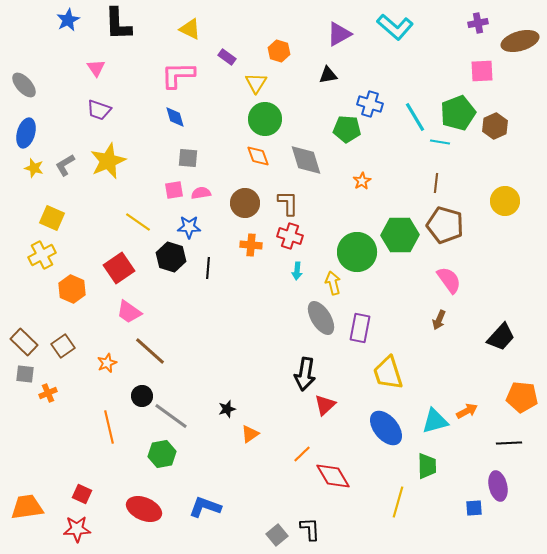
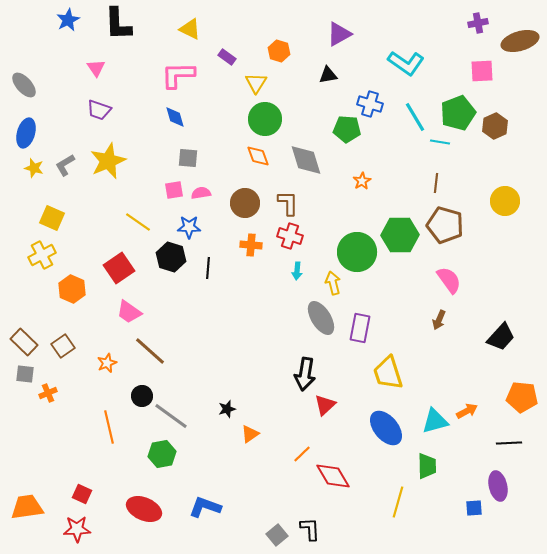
cyan L-shape at (395, 27): moved 11 px right, 36 px down; rotated 6 degrees counterclockwise
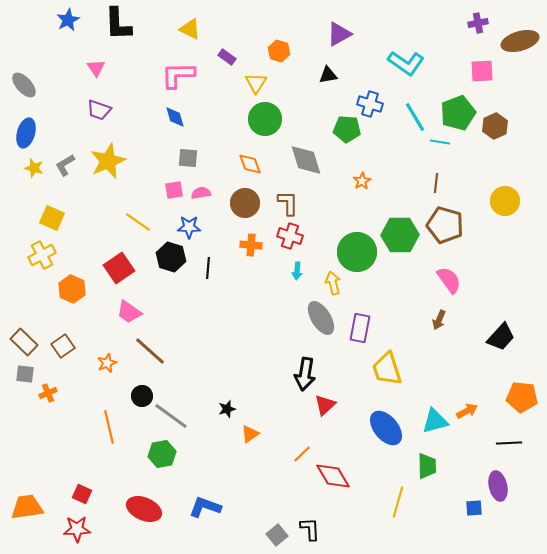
orange diamond at (258, 156): moved 8 px left, 8 px down
yellow trapezoid at (388, 373): moved 1 px left, 4 px up
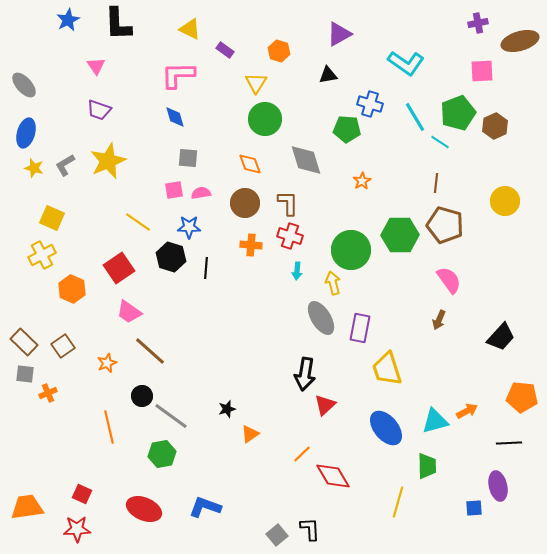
purple rectangle at (227, 57): moved 2 px left, 7 px up
pink triangle at (96, 68): moved 2 px up
cyan line at (440, 142): rotated 24 degrees clockwise
green circle at (357, 252): moved 6 px left, 2 px up
black line at (208, 268): moved 2 px left
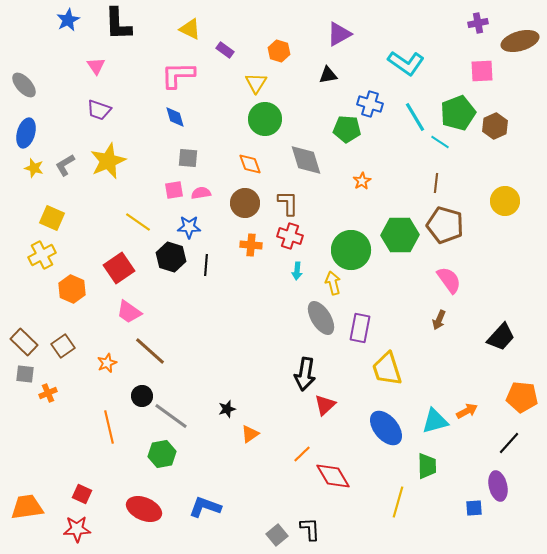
black line at (206, 268): moved 3 px up
black line at (509, 443): rotated 45 degrees counterclockwise
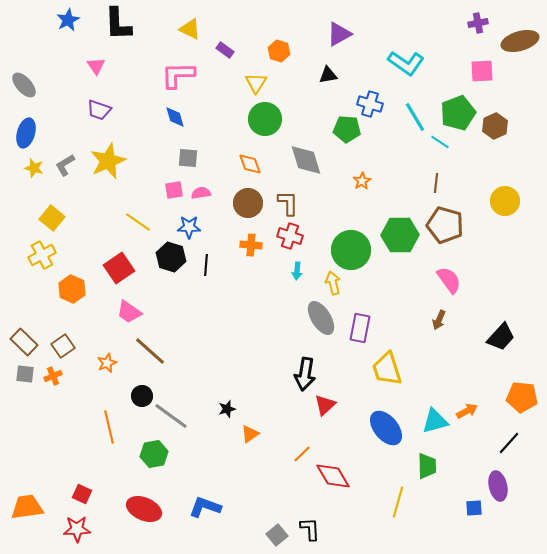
brown circle at (245, 203): moved 3 px right
yellow square at (52, 218): rotated 15 degrees clockwise
orange cross at (48, 393): moved 5 px right, 17 px up
green hexagon at (162, 454): moved 8 px left
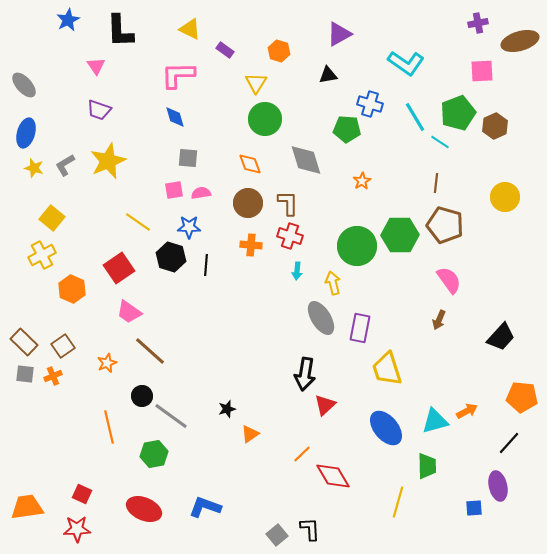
black L-shape at (118, 24): moved 2 px right, 7 px down
yellow circle at (505, 201): moved 4 px up
green circle at (351, 250): moved 6 px right, 4 px up
